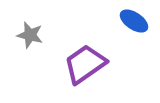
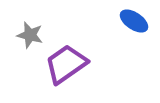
purple trapezoid: moved 19 px left
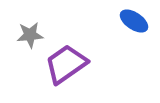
gray star: rotated 20 degrees counterclockwise
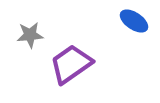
purple trapezoid: moved 5 px right
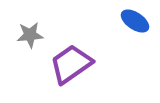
blue ellipse: moved 1 px right
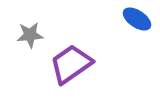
blue ellipse: moved 2 px right, 2 px up
